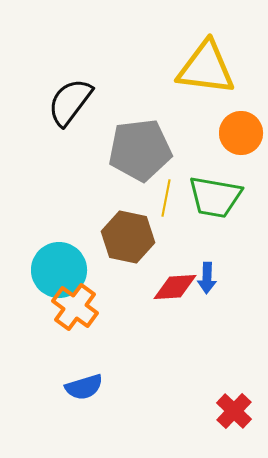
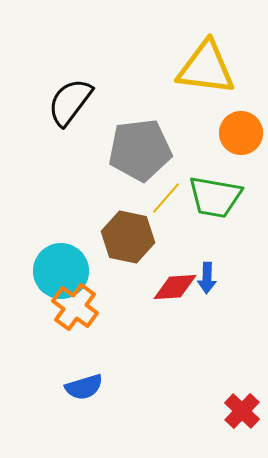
yellow line: rotated 30 degrees clockwise
cyan circle: moved 2 px right, 1 px down
red cross: moved 8 px right
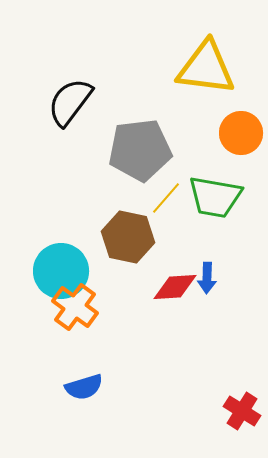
red cross: rotated 12 degrees counterclockwise
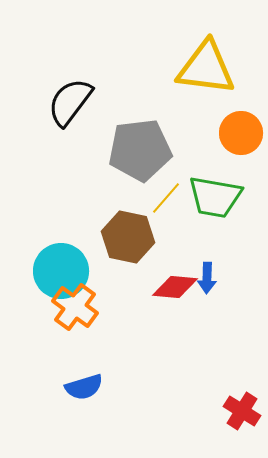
red diamond: rotated 9 degrees clockwise
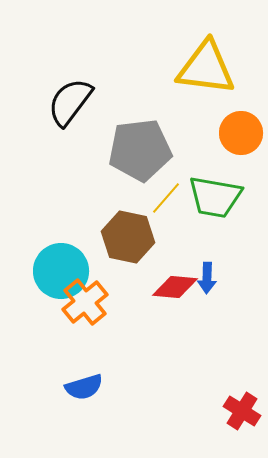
orange cross: moved 10 px right, 5 px up; rotated 15 degrees clockwise
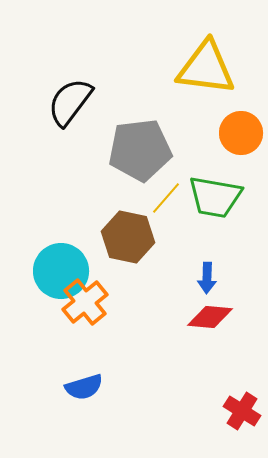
red diamond: moved 35 px right, 30 px down
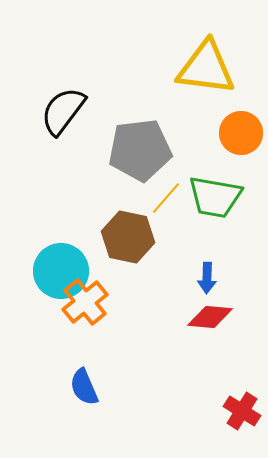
black semicircle: moved 7 px left, 9 px down
blue semicircle: rotated 84 degrees clockwise
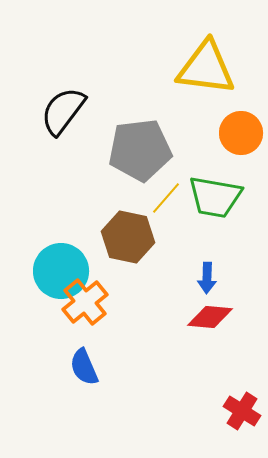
blue semicircle: moved 20 px up
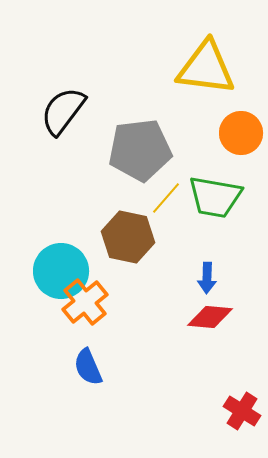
blue semicircle: moved 4 px right
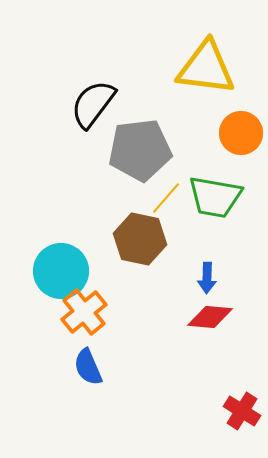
black semicircle: moved 30 px right, 7 px up
brown hexagon: moved 12 px right, 2 px down
orange cross: moved 1 px left, 10 px down
